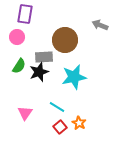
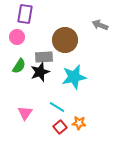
black star: moved 1 px right
orange star: rotated 24 degrees counterclockwise
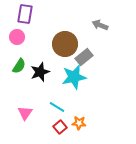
brown circle: moved 4 px down
gray rectangle: moved 40 px right; rotated 36 degrees counterclockwise
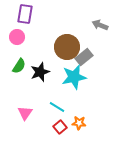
brown circle: moved 2 px right, 3 px down
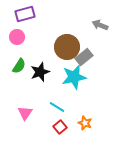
purple rectangle: rotated 66 degrees clockwise
orange star: moved 6 px right; rotated 16 degrees clockwise
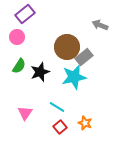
purple rectangle: rotated 24 degrees counterclockwise
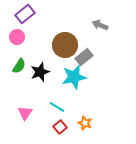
brown circle: moved 2 px left, 2 px up
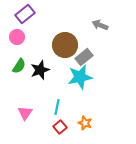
black star: moved 2 px up
cyan star: moved 6 px right
cyan line: rotated 70 degrees clockwise
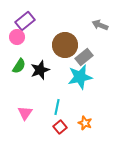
purple rectangle: moved 7 px down
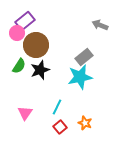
pink circle: moved 4 px up
brown circle: moved 29 px left
cyan line: rotated 14 degrees clockwise
